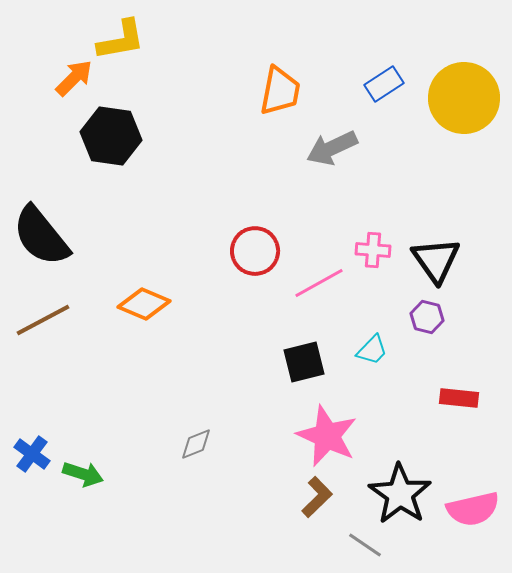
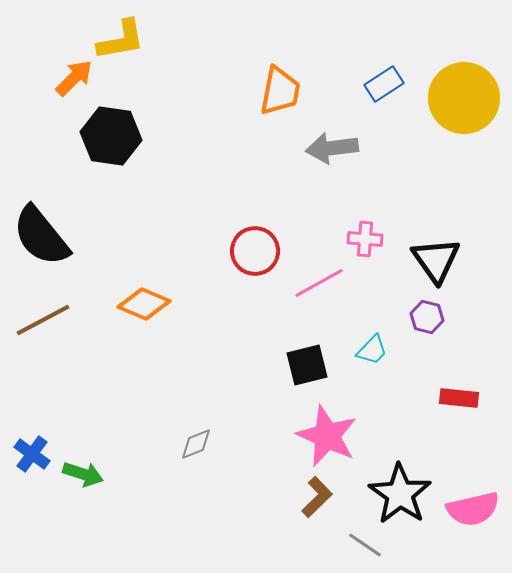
gray arrow: rotated 18 degrees clockwise
pink cross: moved 8 px left, 11 px up
black square: moved 3 px right, 3 px down
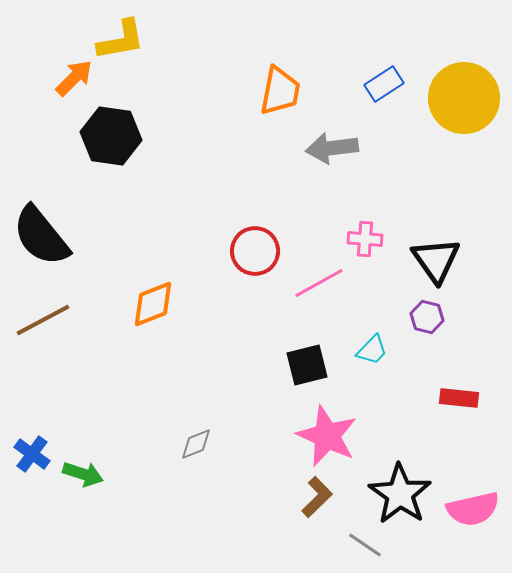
orange diamond: moved 9 px right; rotated 45 degrees counterclockwise
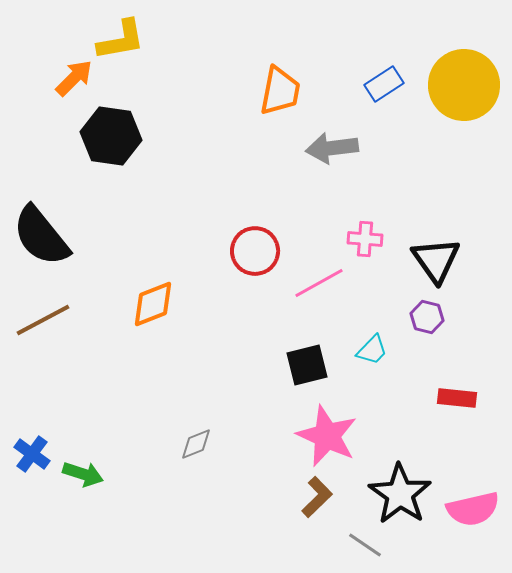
yellow circle: moved 13 px up
red rectangle: moved 2 px left
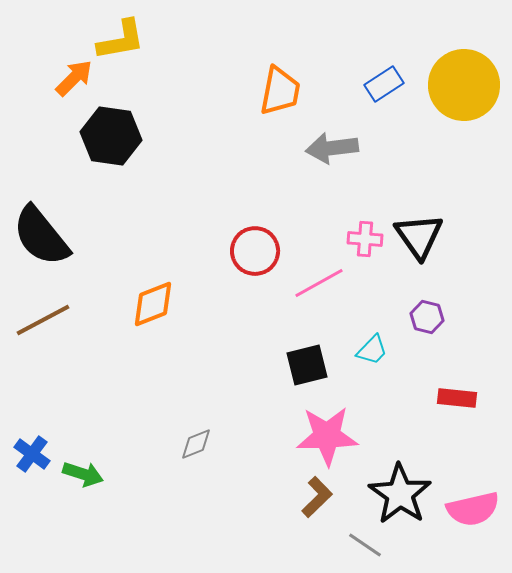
black triangle: moved 17 px left, 24 px up
pink star: rotated 26 degrees counterclockwise
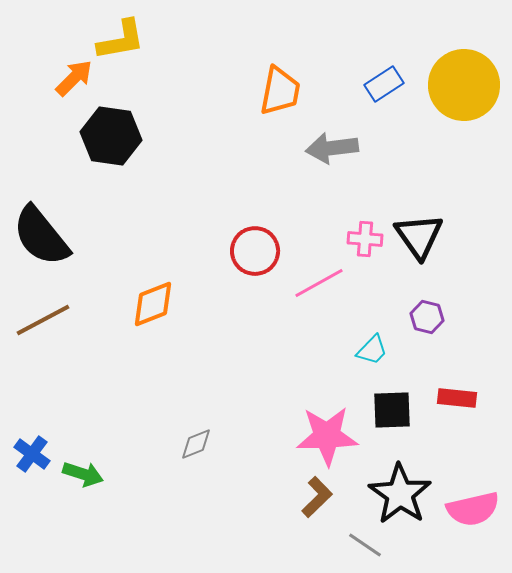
black square: moved 85 px right, 45 px down; rotated 12 degrees clockwise
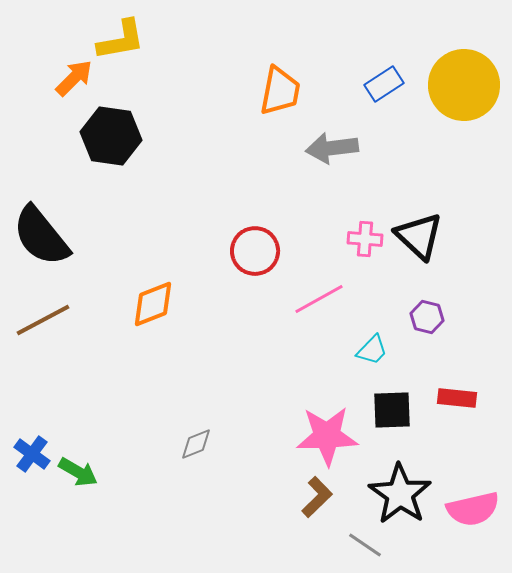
black triangle: rotated 12 degrees counterclockwise
pink line: moved 16 px down
green arrow: moved 5 px left, 2 px up; rotated 12 degrees clockwise
